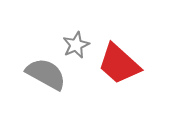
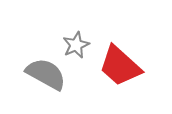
red trapezoid: moved 1 px right, 2 px down
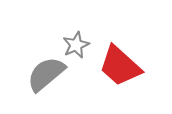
gray semicircle: rotated 69 degrees counterclockwise
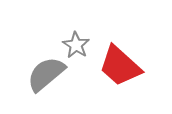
gray star: rotated 16 degrees counterclockwise
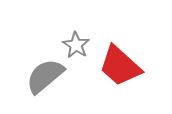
gray semicircle: moved 1 px left, 2 px down
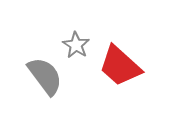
gray semicircle: rotated 93 degrees clockwise
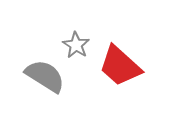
gray semicircle: rotated 21 degrees counterclockwise
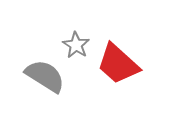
red trapezoid: moved 2 px left, 2 px up
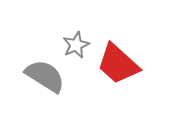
gray star: rotated 16 degrees clockwise
